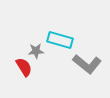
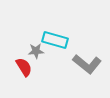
cyan rectangle: moved 5 px left
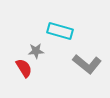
cyan rectangle: moved 5 px right, 9 px up
red semicircle: moved 1 px down
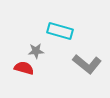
red semicircle: rotated 42 degrees counterclockwise
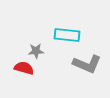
cyan rectangle: moved 7 px right, 4 px down; rotated 10 degrees counterclockwise
gray L-shape: rotated 16 degrees counterclockwise
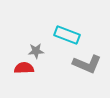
cyan rectangle: rotated 15 degrees clockwise
red semicircle: rotated 18 degrees counterclockwise
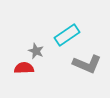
cyan rectangle: rotated 55 degrees counterclockwise
gray star: rotated 28 degrees clockwise
